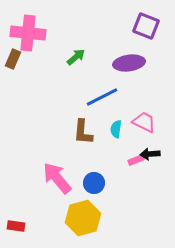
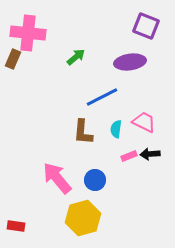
purple ellipse: moved 1 px right, 1 px up
pink rectangle: moved 7 px left, 4 px up
blue circle: moved 1 px right, 3 px up
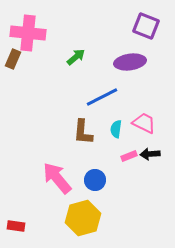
pink trapezoid: moved 1 px down
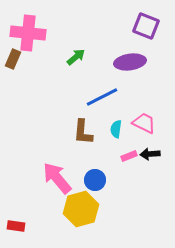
yellow hexagon: moved 2 px left, 9 px up
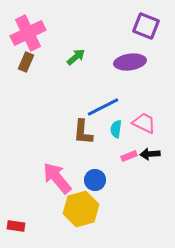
pink cross: rotated 32 degrees counterclockwise
brown rectangle: moved 13 px right, 3 px down
blue line: moved 1 px right, 10 px down
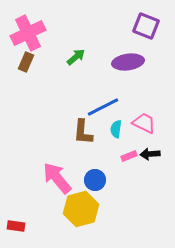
purple ellipse: moved 2 px left
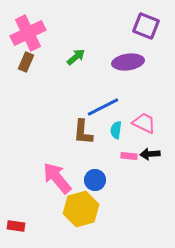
cyan semicircle: moved 1 px down
pink rectangle: rotated 28 degrees clockwise
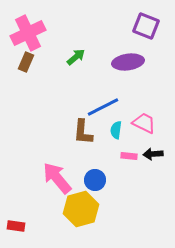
black arrow: moved 3 px right
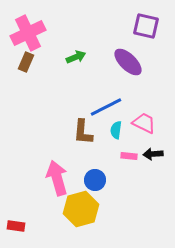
purple square: rotated 8 degrees counterclockwise
green arrow: rotated 18 degrees clockwise
purple ellipse: rotated 52 degrees clockwise
blue line: moved 3 px right
pink arrow: rotated 24 degrees clockwise
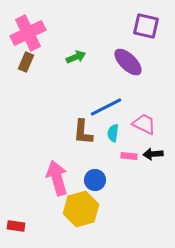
pink trapezoid: moved 1 px down
cyan semicircle: moved 3 px left, 3 px down
